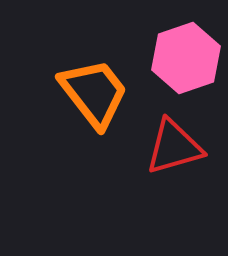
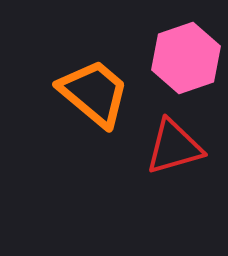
orange trapezoid: rotated 12 degrees counterclockwise
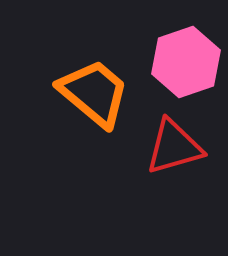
pink hexagon: moved 4 px down
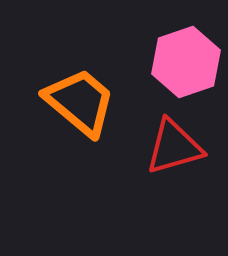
orange trapezoid: moved 14 px left, 9 px down
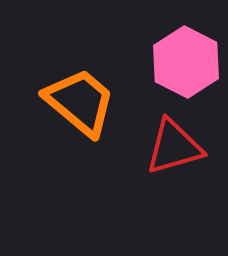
pink hexagon: rotated 14 degrees counterclockwise
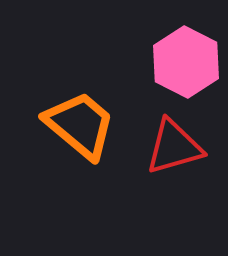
orange trapezoid: moved 23 px down
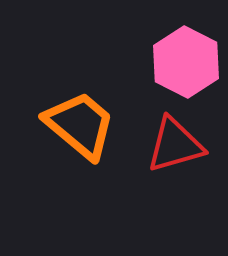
red triangle: moved 1 px right, 2 px up
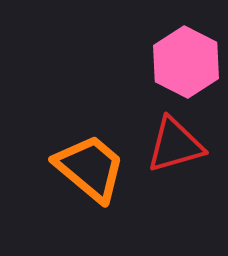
orange trapezoid: moved 10 px right, 43 px down
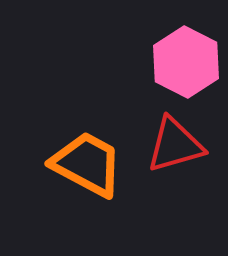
orange trapezoid: moved 3 px left, 4 px up; rotated 12 degrees counterclockwise
